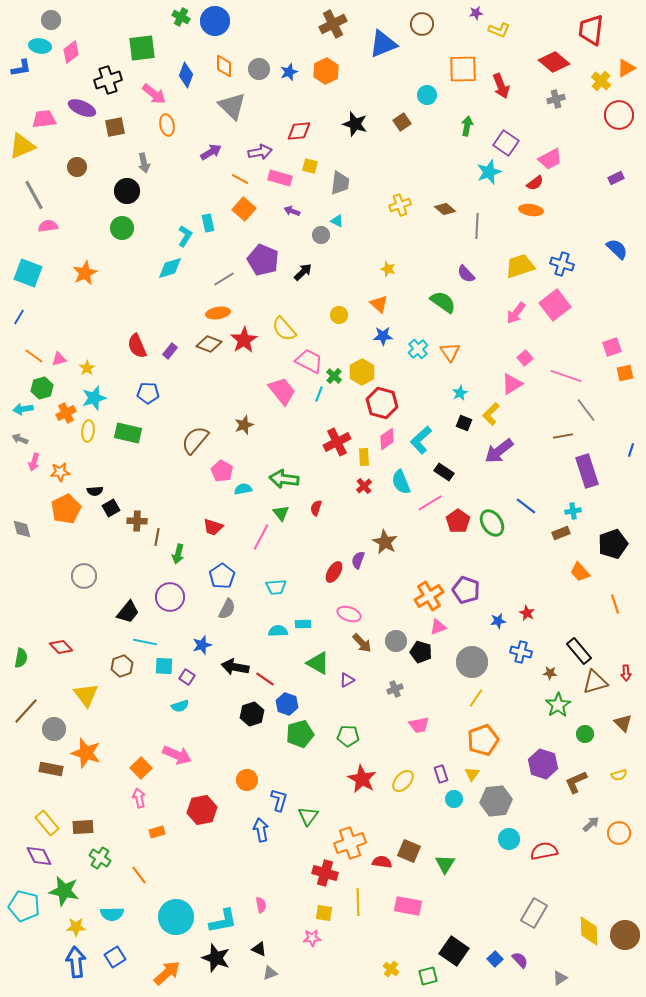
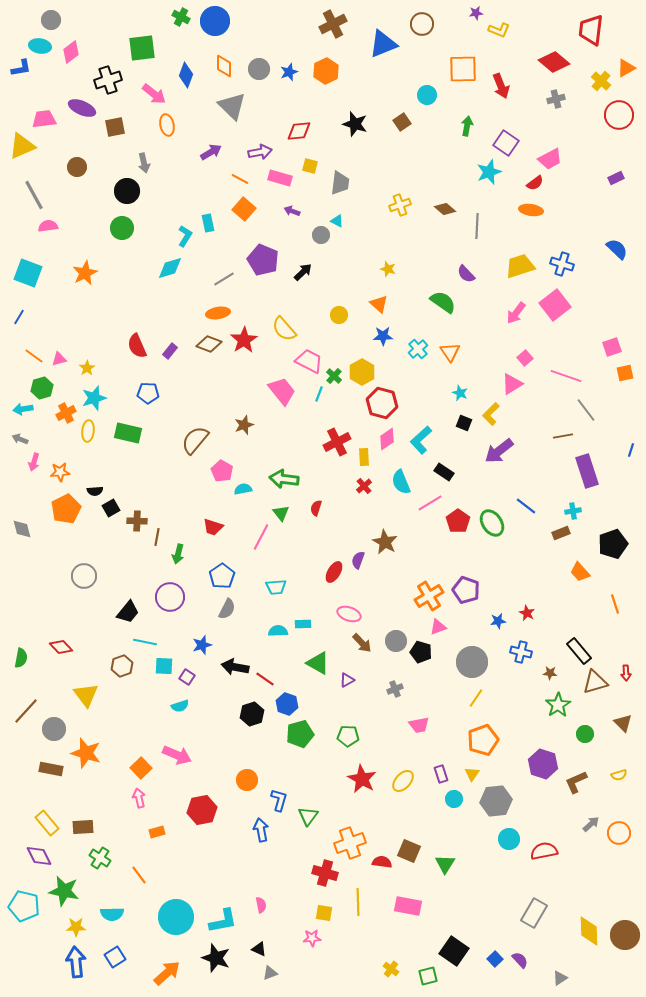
cyan star at (460, 393): rotated 21 degrees counterclockwise
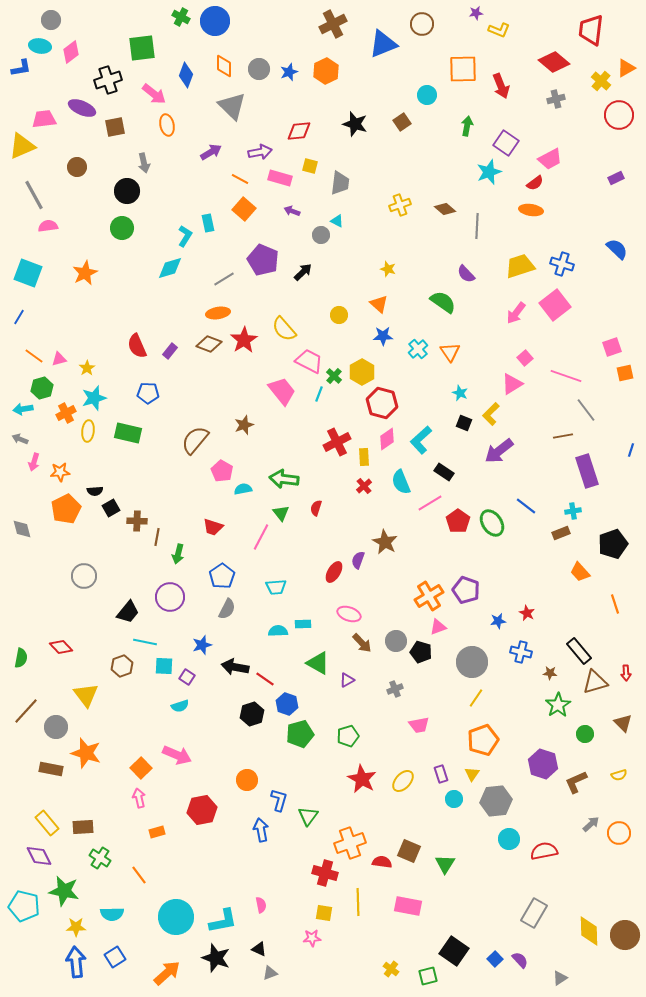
gray circle at (54, 729): moved 2 px right, 2 px up
green pentagon at (348, 736): rotated 20 degrees counterclockwise
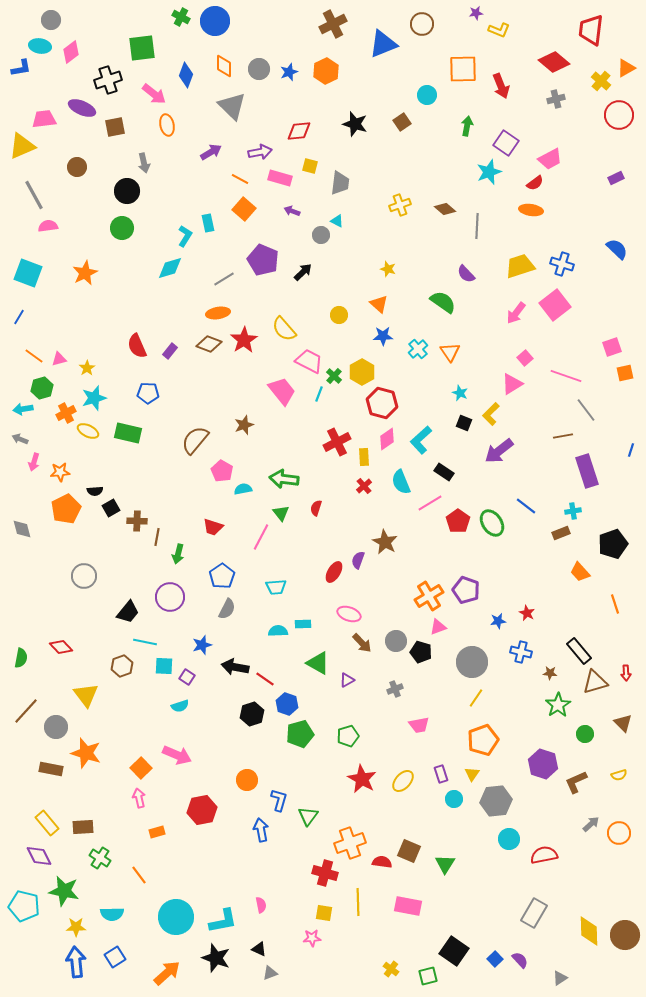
yellow ellipse at (88, 431): rotated 70 degrees counterclockwise
red semicircle at (544, 851): moved 4 px down
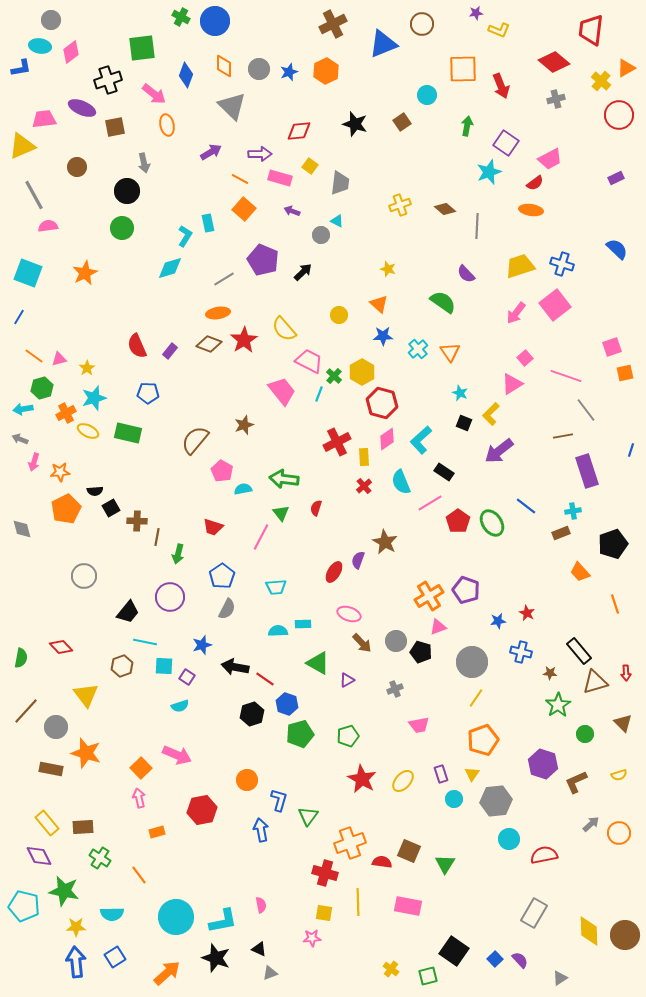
purple arrow at (260, 152): moved 2 px down; rotated 10 degrees clockwise
yellow square at (310, 166): rotated 21 degrees clockwise
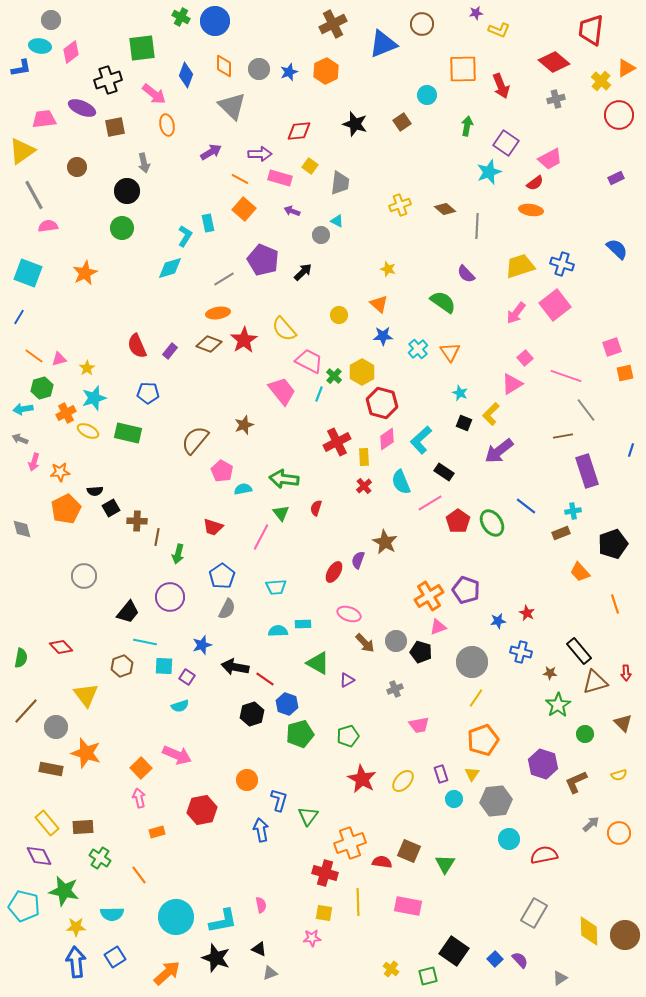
yellow triangle at (22, 146): moved 5 px down; rotated 12 degrees counterclockwise
brown arrow at (362, 643): moved 3 px right
